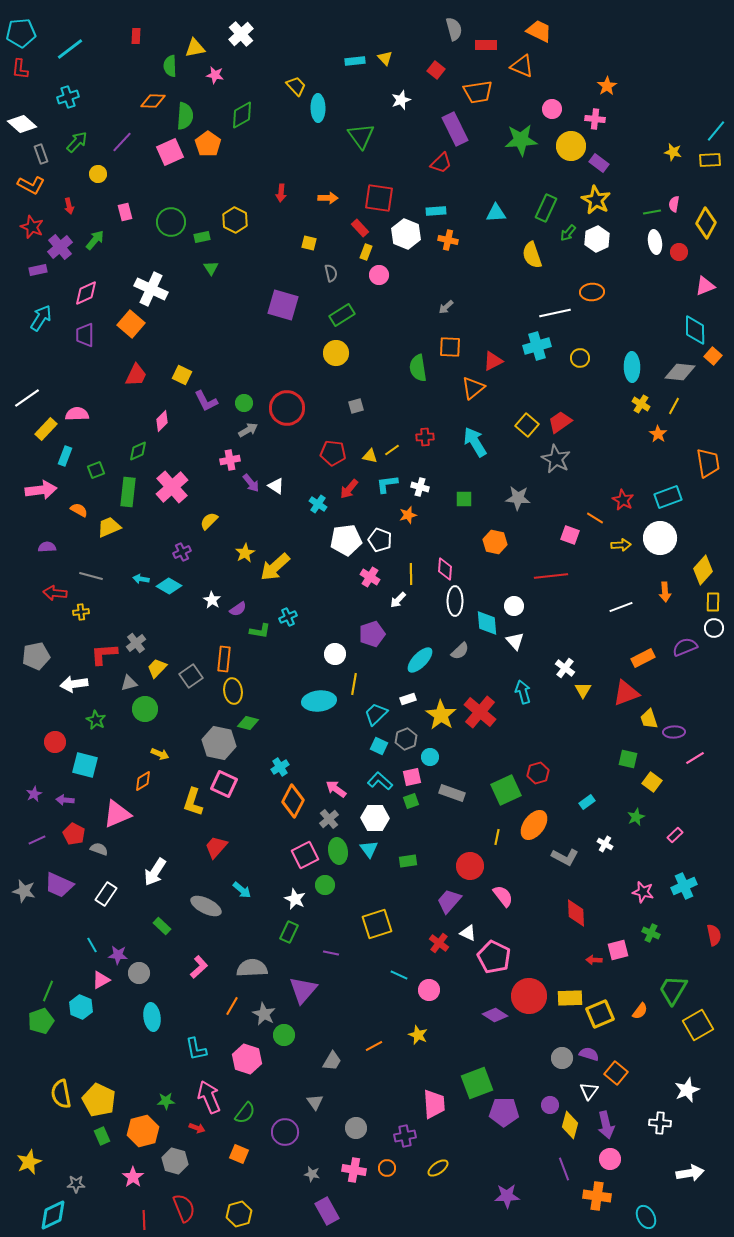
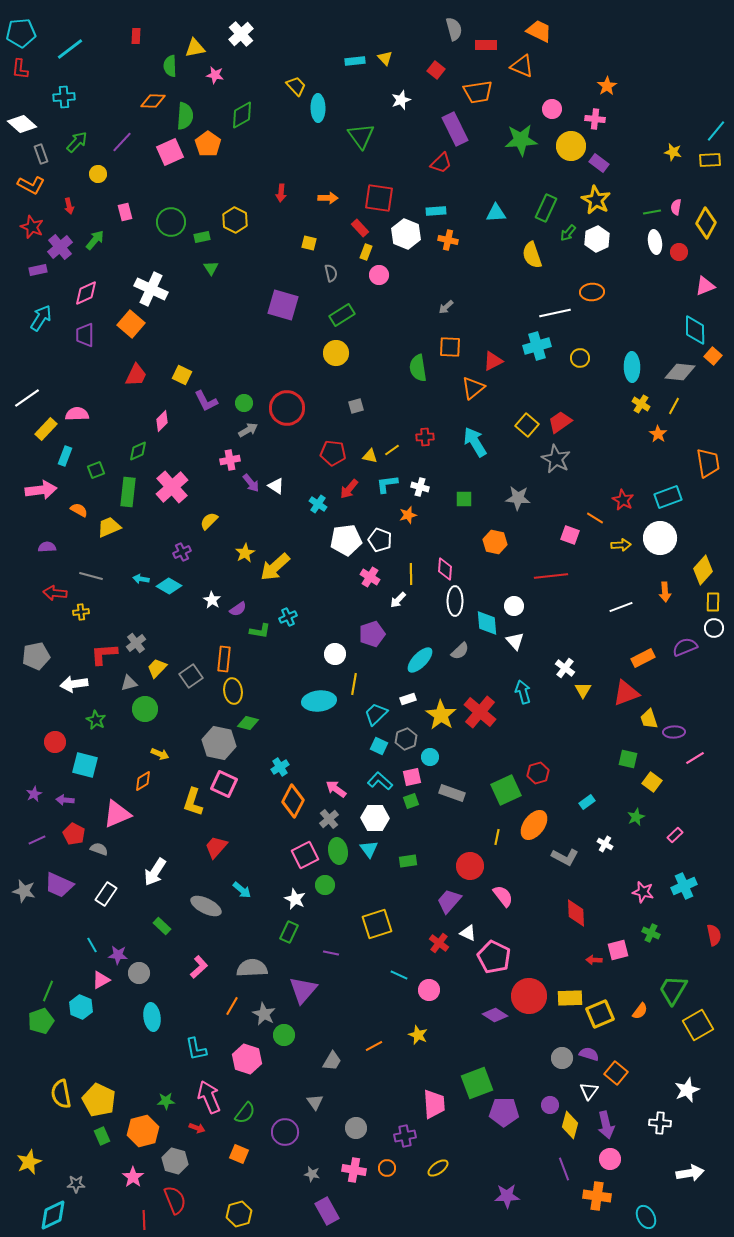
cyan cross at (68, 97): moved 4 px left; rotated 15 degrees clockwise
pink semicircle at (674, 204): moved 2 px right, 3 px down
red semicircle at (184, 1208): moved 9 px left, 8 px up
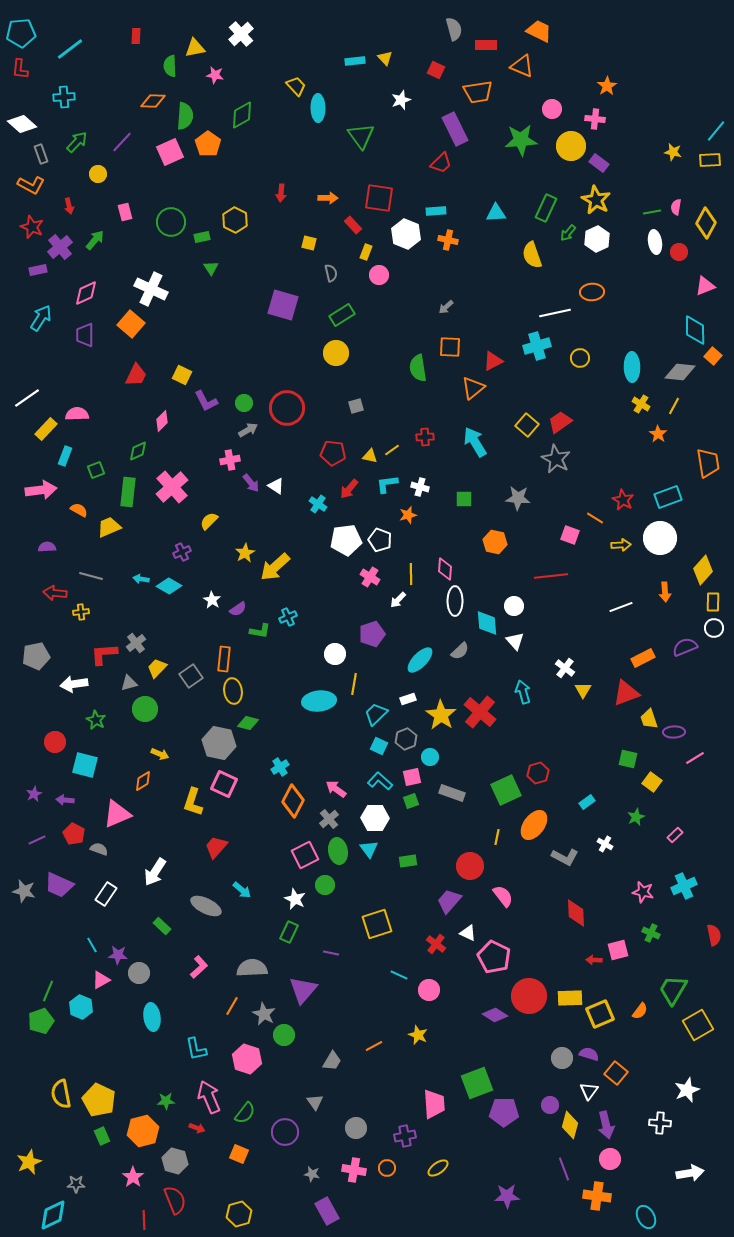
red square at (436, 70): rotated 12 degrees counterclockwise
red rectangle at (360, 228): moved 7 px left, 3 px up
red cross at (439, 943): moved 3 px left, 1 px down
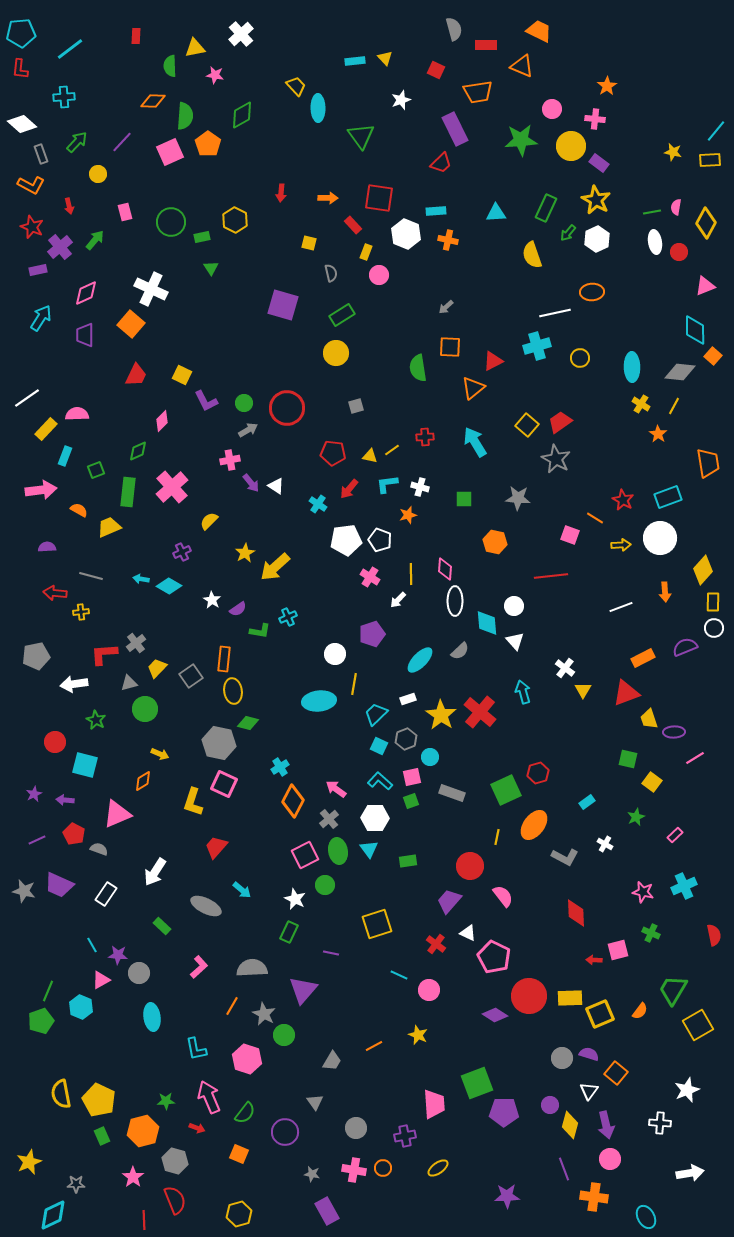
orange circle at (387, 1168): moved 4 px left
orange cross at (597, 1196): moved 3 px left, 1 px down
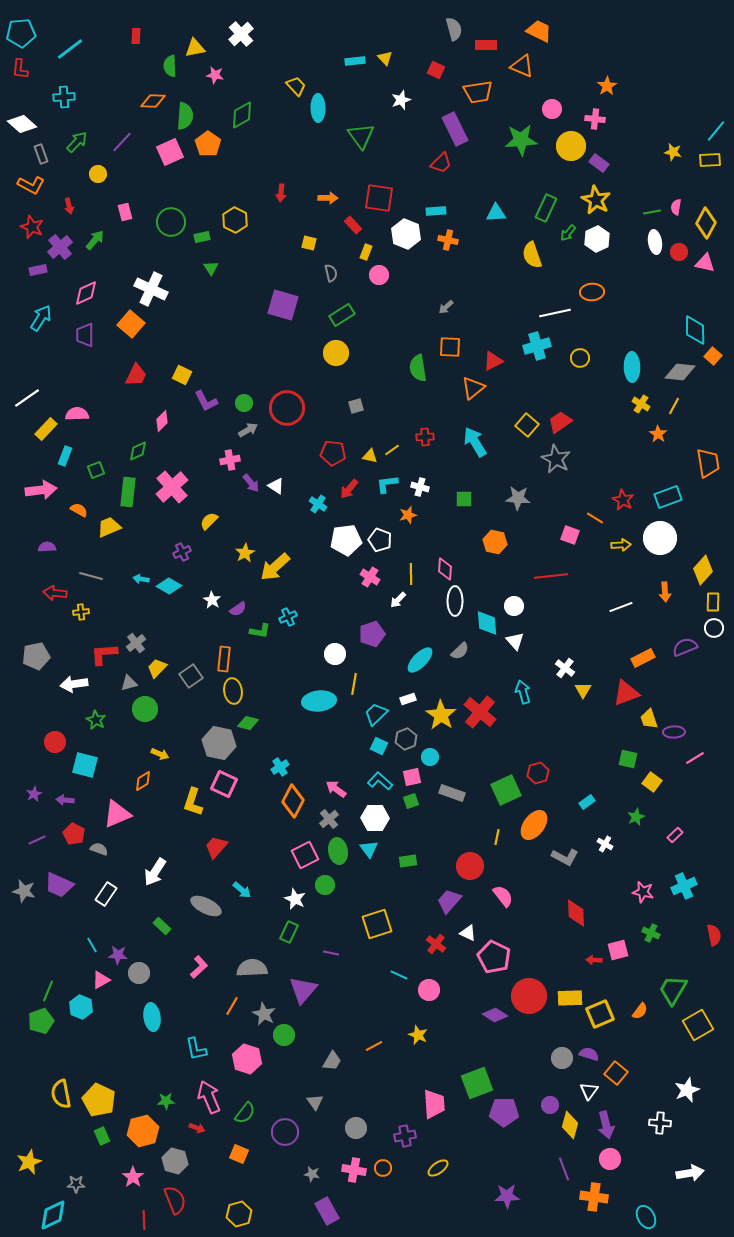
pink triangle at (705, 286): moved 23 px up; rotated 35 degrees clockwise
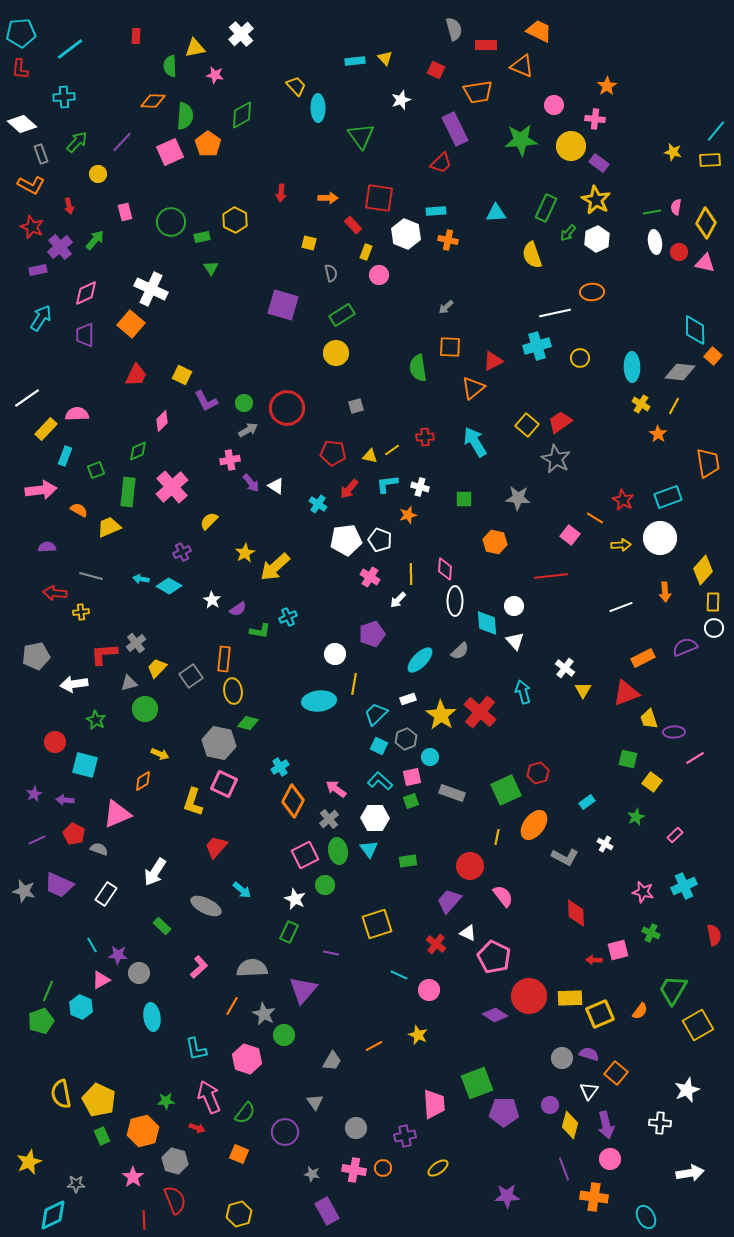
pink circle at (552, 109): moved 2 px right, 4 px up
pink square at (570, 535): rotated 18 degrees clockwise
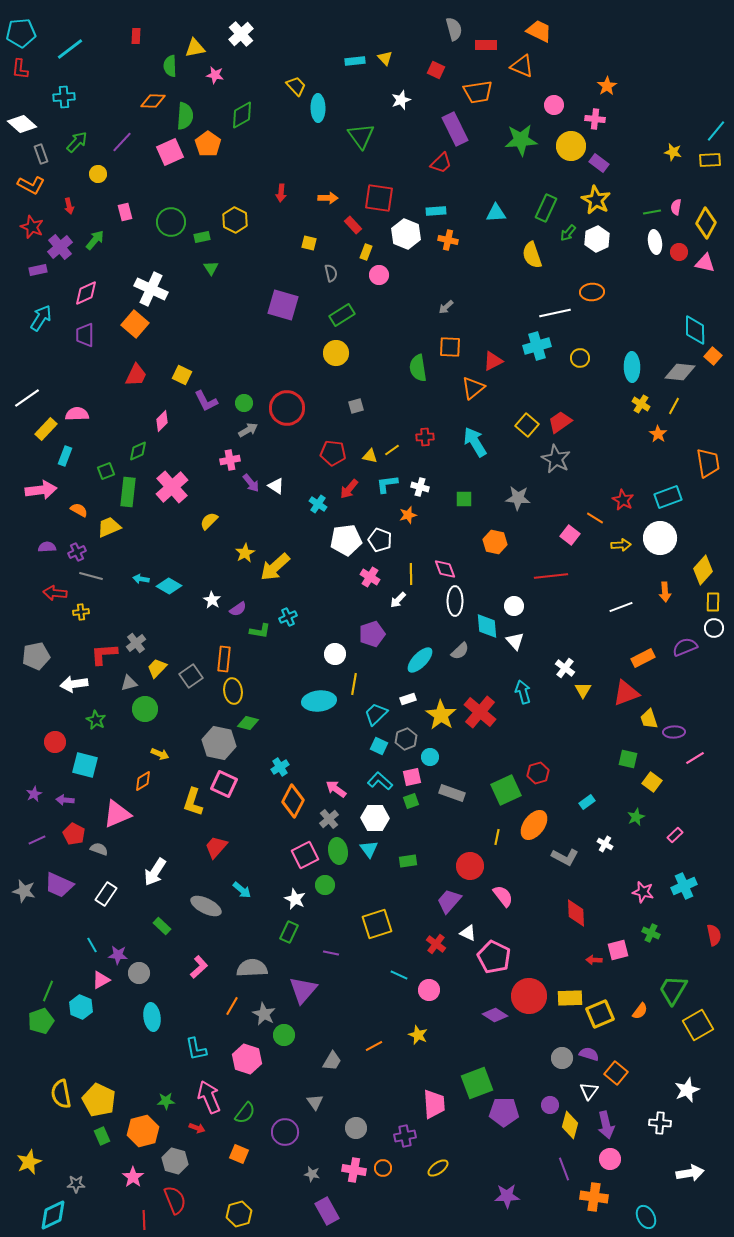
orange square at (131, 324): moved 4 px right
green square at (96, 470): moved 10 px right, 1 px down
purple cross at (182, 552): moved 105 px left
pink diamond at (445, 569): rotated 25 degrees counterclockwise
cyan diamond at (487, 623): moved 3 px down
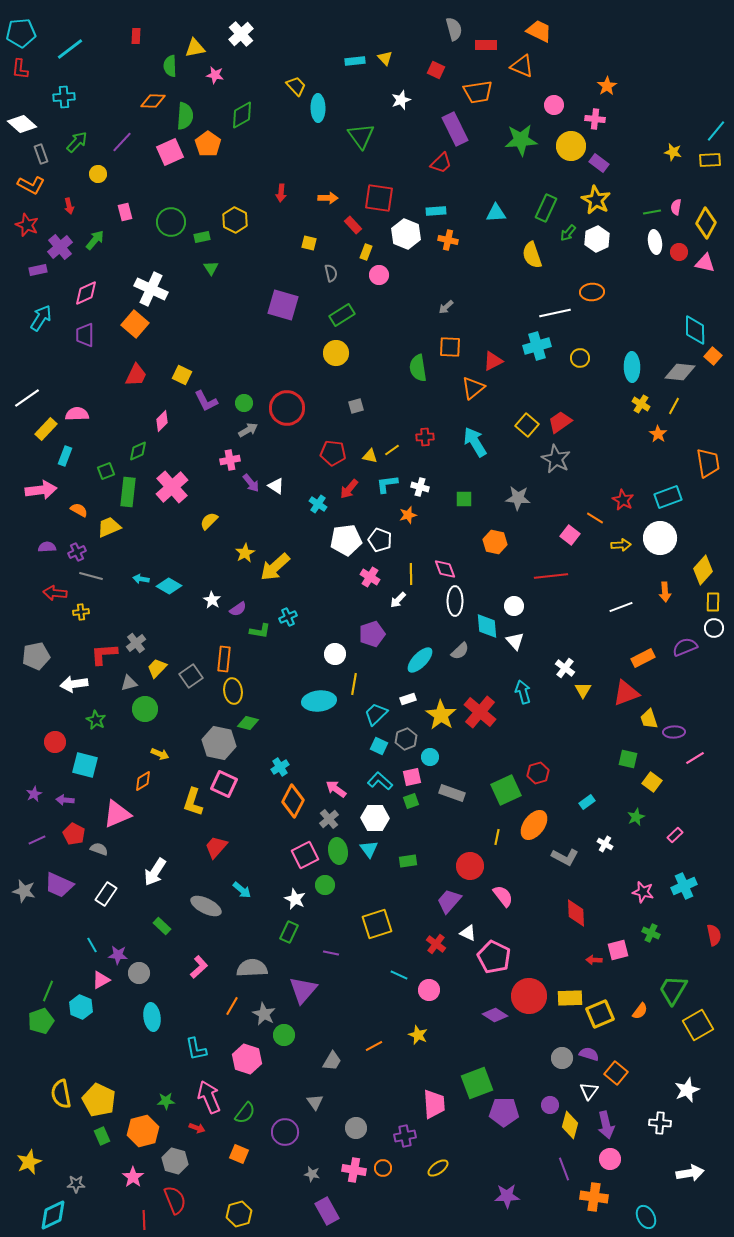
red star at (32, 227): moved 5 px left, 2 px up
